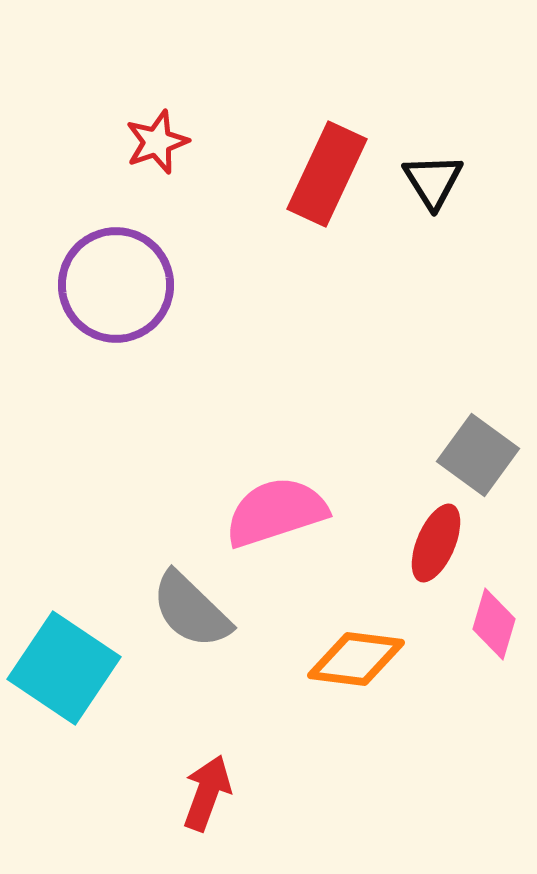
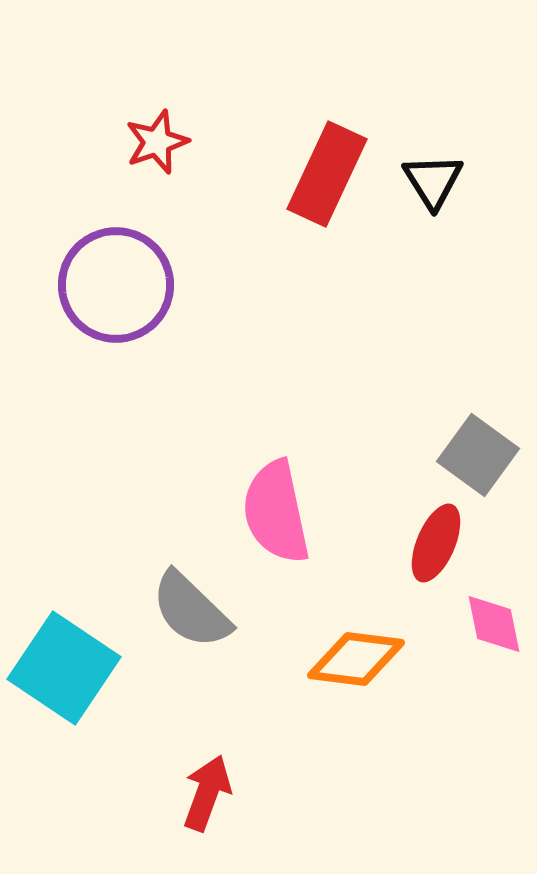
pink semicircle: rotated 84 degrees counterclockwise
pink diamond: rotated 28 degrees counterclockwise
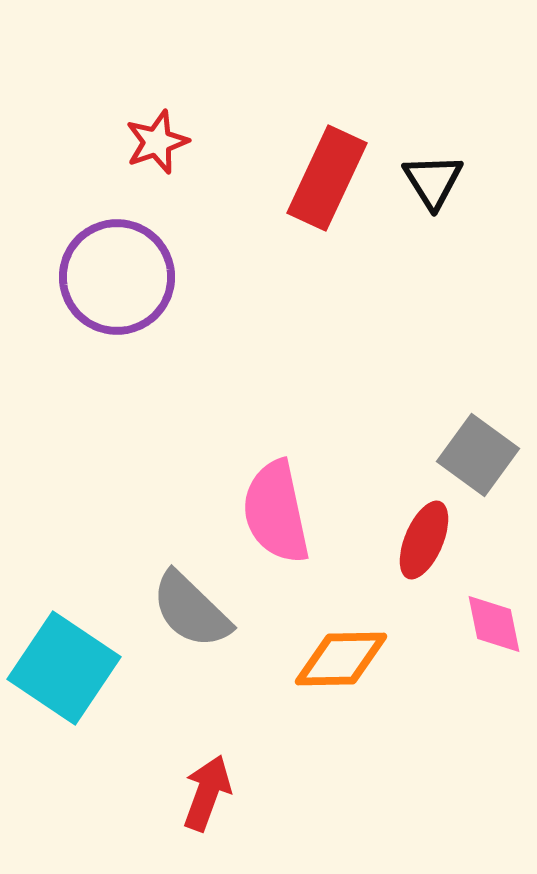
red rectangle: moved 4 px down
purple circle: moved 1 px right, 8 px up
red ellipse: moved 12 px left, 3 px up
orange diamond: moved 15 px left; rotated 8 degrees counterclockwise
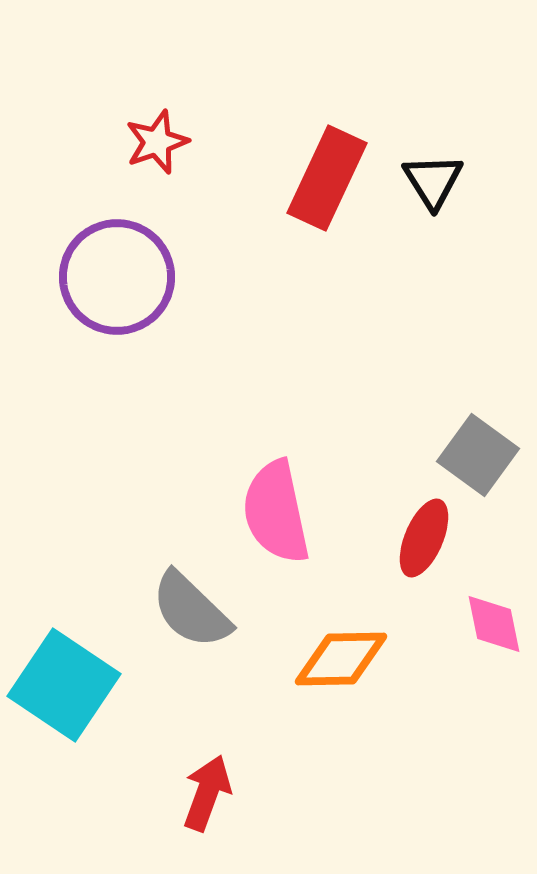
red ellipse: moved 2 px up
cyan square: moved 17 px down
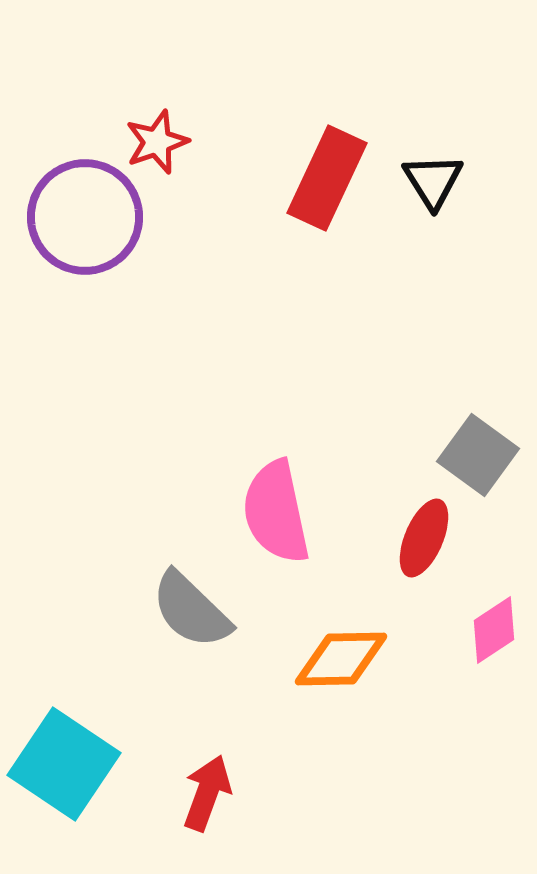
purple circle: moved 32 px left, 60 px up
pink diamond: moved 6 px down; rotated 68 degrees clockwise
cyan square: moved 79 px down
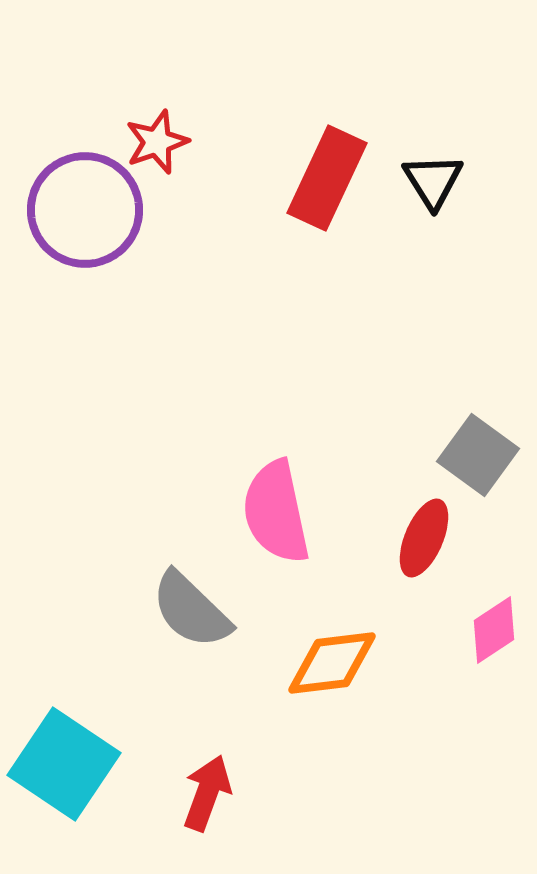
purple circle: moved 7 px up
orange diamond: moved 9 px left, 4 px down; rotated 6 degrees counterclockwise
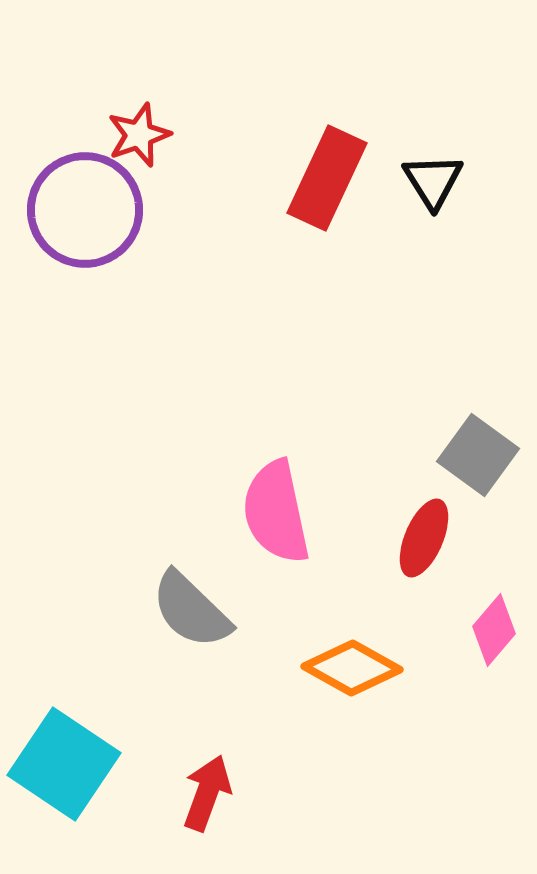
red star: moved 18 px left, 7 px up
pink diamond: rotated 16 degrees counterclockwise
orange diamond: moved 20 px right, 5 px down; rotated 36 degrees clockwise
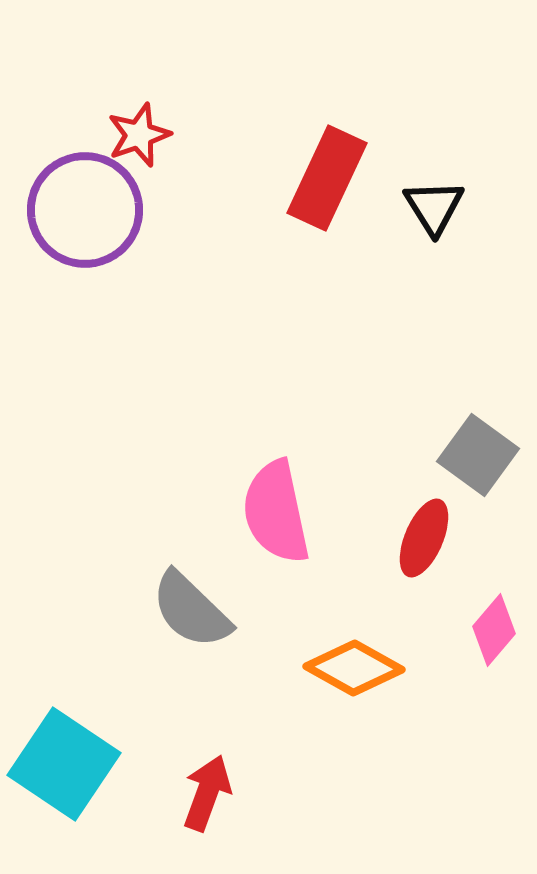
black triangle: moved 1 px right, 26 px down
orange diamond: moved 2 px right
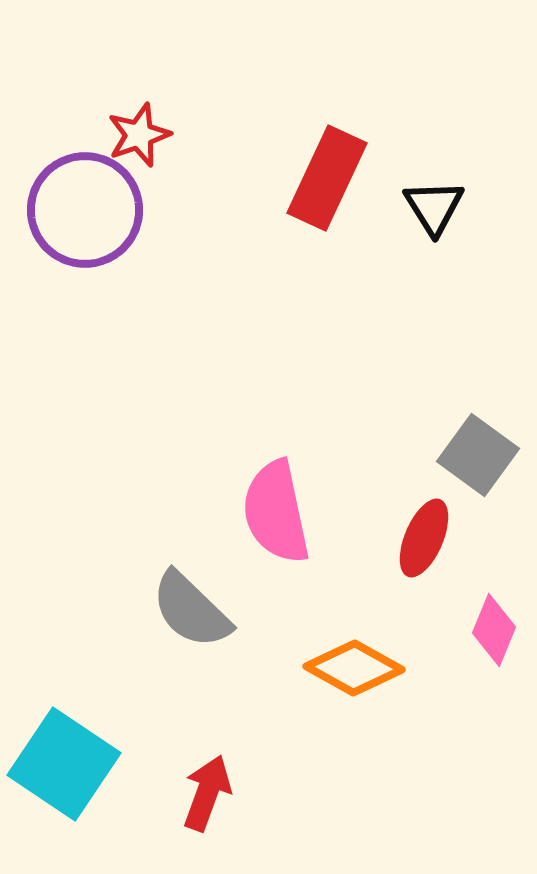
pink diamond: rotated 18 degrees counterclockwise
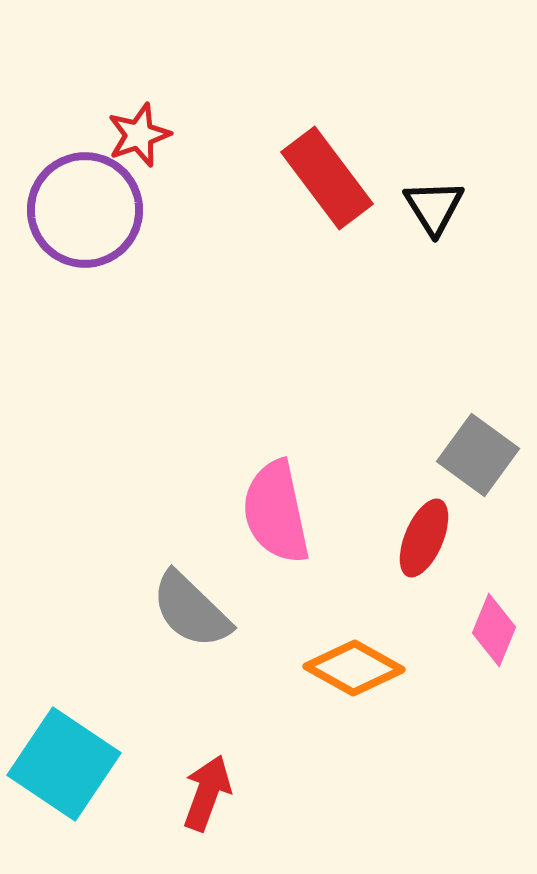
red rectangle: rotated 62 degrees counterclockwise
